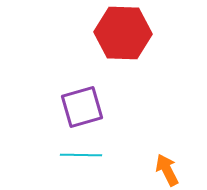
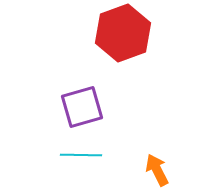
red hexagon: rotated 22 degrees counterclockwise
orange arrow: moved 10 px left
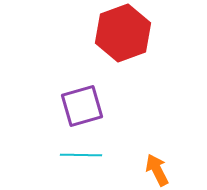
purple square: moved 1 px up
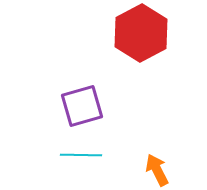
red hexagon: moved 18 px right; rotated 8 degrees counterclockwise
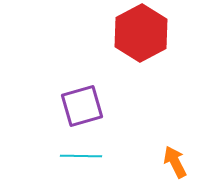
cyan line: moved 1 px down
orange arrow: moved 18 px right, 8 px up
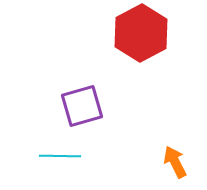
cyan line: moved 21 px left
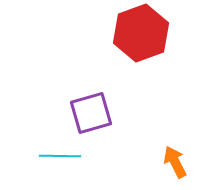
red hexagon: rotated 8 degrees clockwise
purple square: moved 9 px right, 7 px down
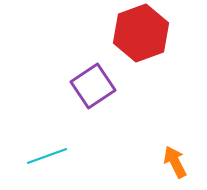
purple square: moved 2 px right, 27 px up; rotated 18 degrees counterclockwise
cyan line: moved 13 px left; rotated 21 degrees counterclockwise
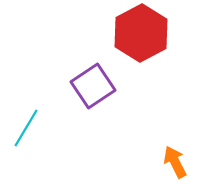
red hexagon: rotated 8 degrees counterclockwise
cyan line: moved 21 px left, 28 px up; rotated 39 degrees counterclockwise
